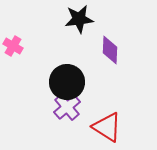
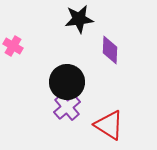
red triangle: moved 2 px right, 2 px up
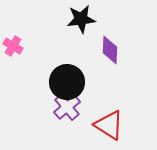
black star: moved 2 px right
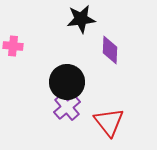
pink cross: rotated 24 degrees counterclockwise
red triangle: moved 3 px up; rotated 20 degrees clockwise
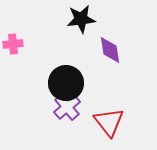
pink cross: moved 2 px up; rotated 12 degrees counterclockwise
purple diamond: rotated 12 degrees counterclockwise
black circle: moved 1 px left, 1 px down
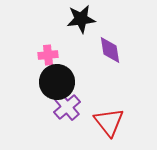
pink cross: moved 35 px right, 11 px down
black circle: moved 9 px left, 1 px up
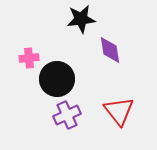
pink cross: moved 19 px left, 3 px down
black circle: moved 3 px up
purple cross: moved 8 px down; rotated 16 degrees clockwise
red triangle: moved 10 px right, 11 px up
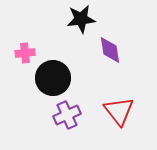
pink cross: moved 4 px left, 5 px up
black circle: moved 4 px left, 1 px up
